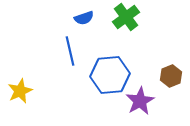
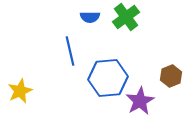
blue semicircle: moved 6 px right, 1 px up; rotated 18 degrees clockwise
blue hexagon: moved 2 px left, 3 px down
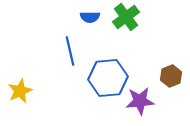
purple star: rotated 24 degrees clockwise
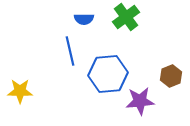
blue semicircle: moved 6 px left, 2 px down
blue hexagon: moved 4 px up
yellow star: rotated 25 degrees clockwise
